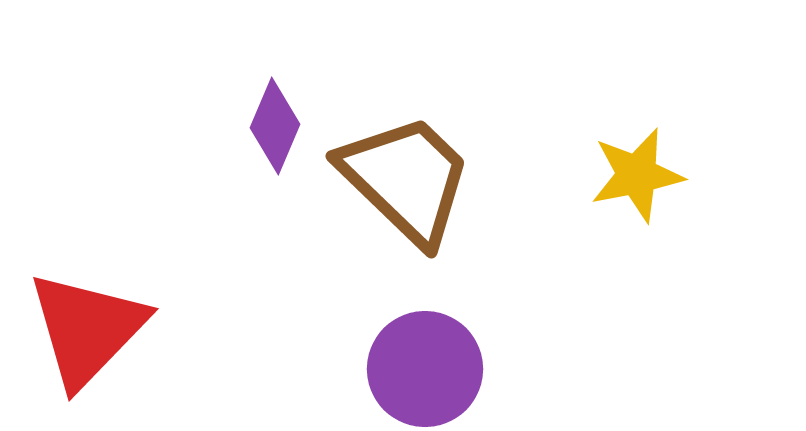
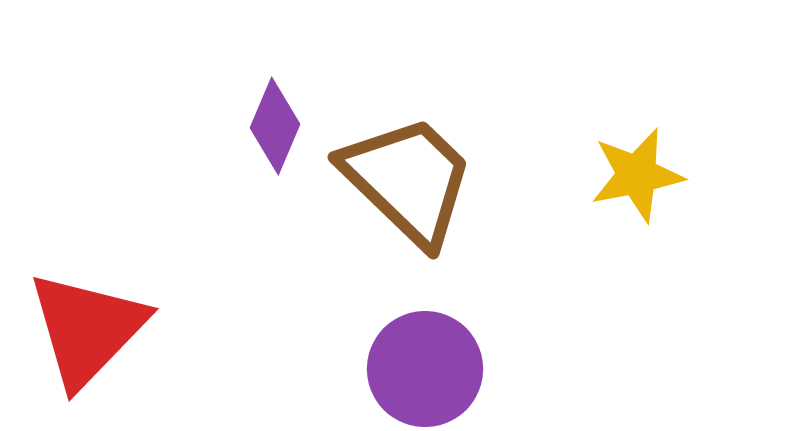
brown trapezoid: moved 2 px right, 1 px down
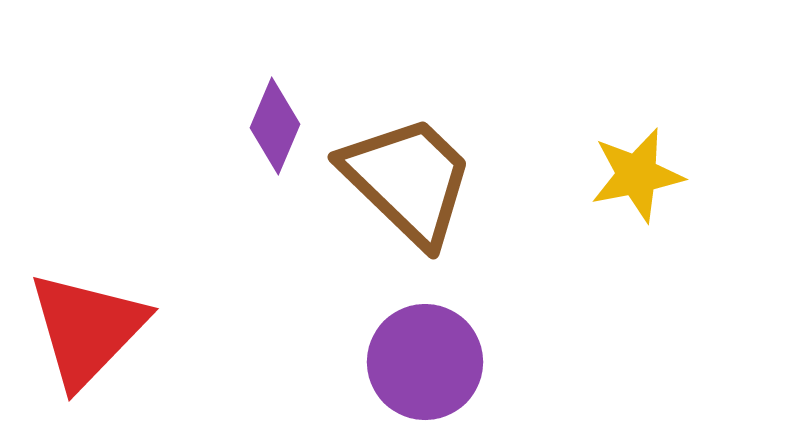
purple circle: moved 7 px up
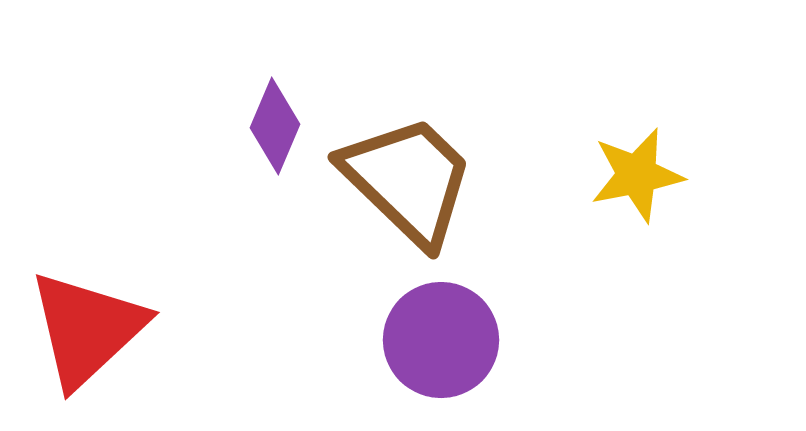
red triangle: rotated 3 degrees clockwise
purple circle: moved 16 px right, 22 px up
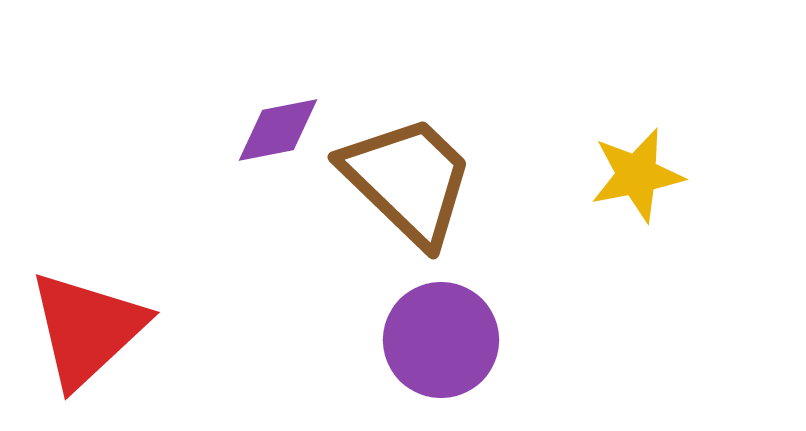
purple diamond: moved 3 px right, 4 px down; rotated 56 degrees clockwise
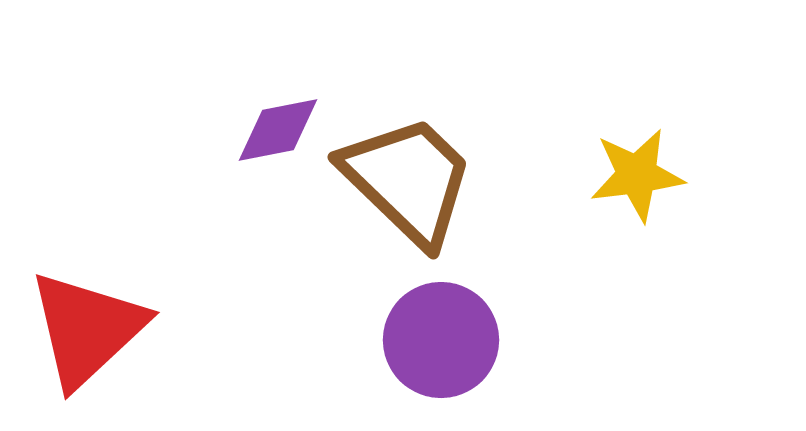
yellow star: rotated 4 degrees clockwise
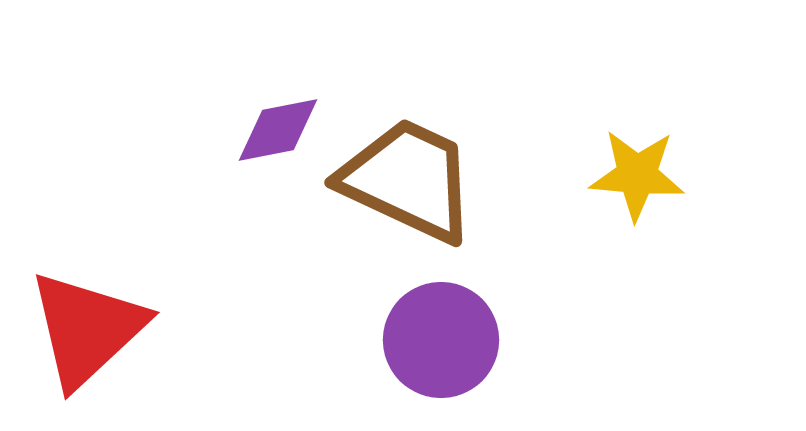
yellow star: rotated 12 degrees clockwise
brown trapezoid: rotated 19 degrees counterclockwise
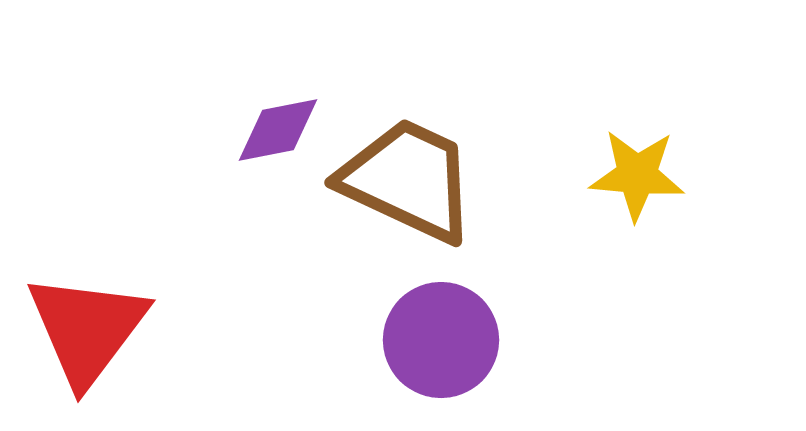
red triangle: rotated 10 degrees counterclockwise
